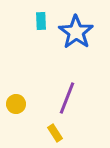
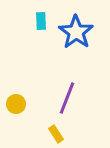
yellow rectangle: moved 1 px right, 1 px down
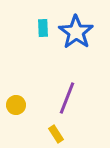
cyan rectangle: moved 2 px right, 7 px down
yellow circle: moved 1 px down
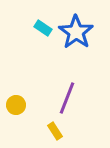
cyan rectangle: rotated 54 degrees counterclockwise
yellow rectangle: moved 1 px left, 3 px up
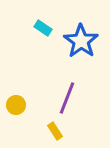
blue star: moved 5 px right, 9 px down
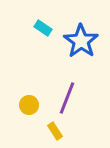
yellow circle: moved 13 px right
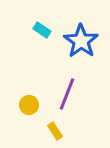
cyan rectangle: moved 1 px left, 2 px down
purple line: moved 4 px up
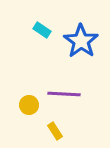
purple line: moved 3 px left; rotated 72 degrees clockwise
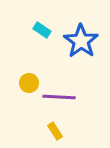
purple line: moved 5 px left, 3 px down
yellow circle: moved 22 px up
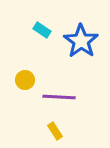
yellow circle: moved 4 px left, 3 px up
